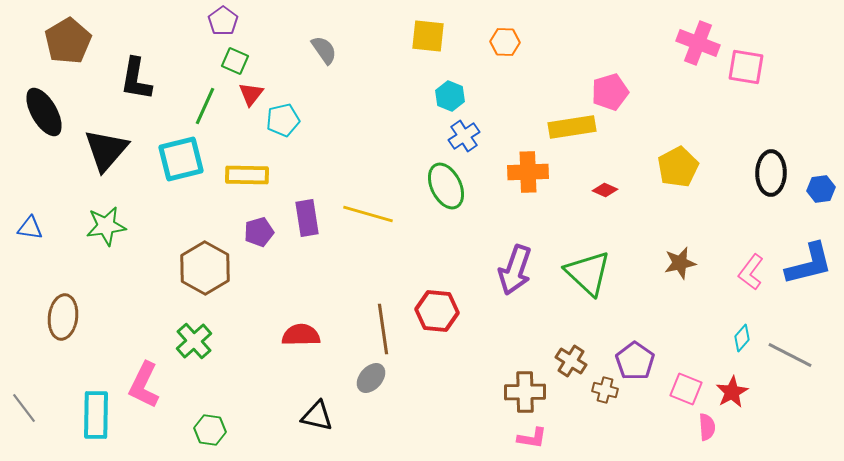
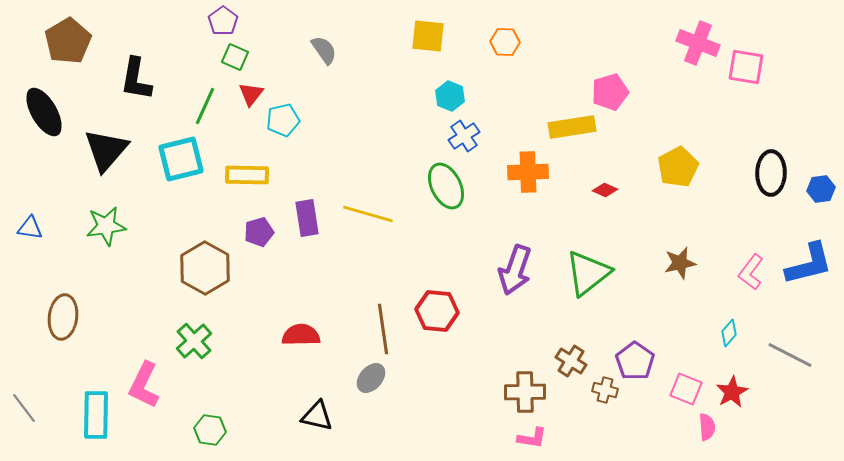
green square at (235, 61): moved 4 px up
green triangle at (588, 273): rotated 39 degrees clockwise
cyan diamond at (742, 338): moved 13 px left, 5 px up
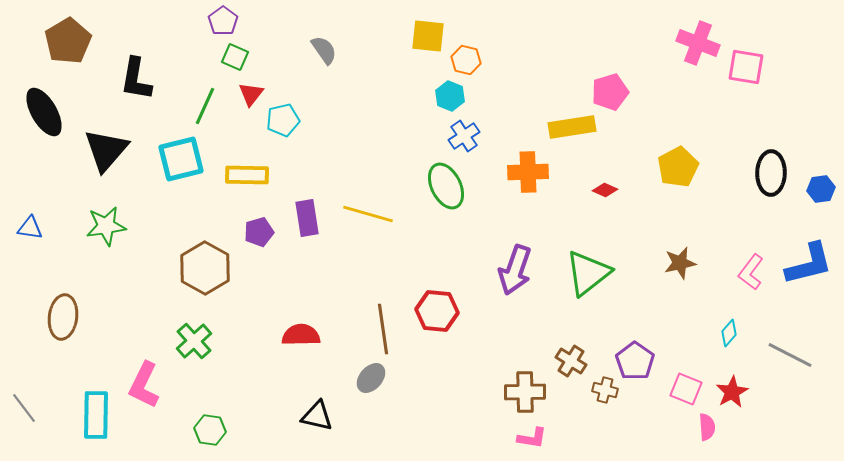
orange hexagon at (505, 42): moved 39 px left, 18 px down; rotated 12 degrees clockwise
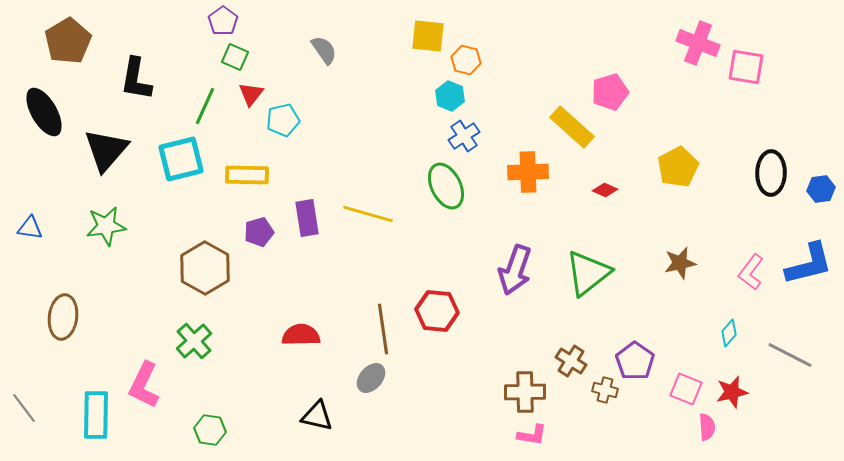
yellow rectangle at (572, 127): rotated 51 degrees clockwise
red star at (732, 392): rotated 16 degrees clockwise
pink L-shape at (532, 438): moved 3 px up
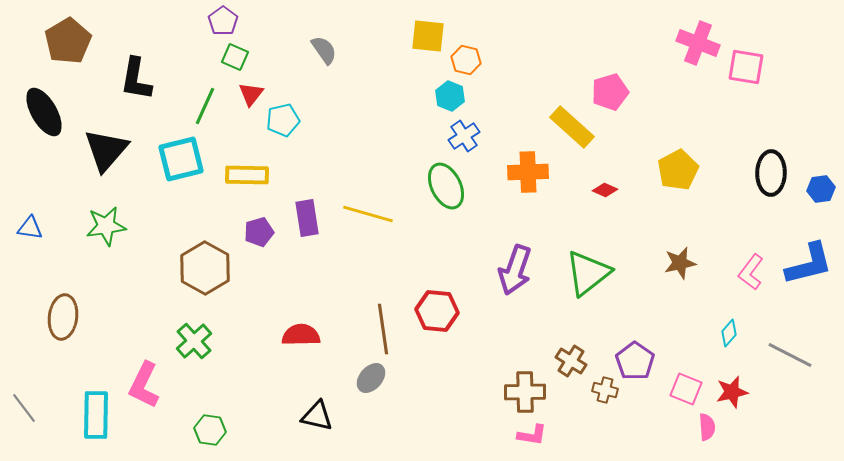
yellow pentagon at (678, 167): moved 3 px down
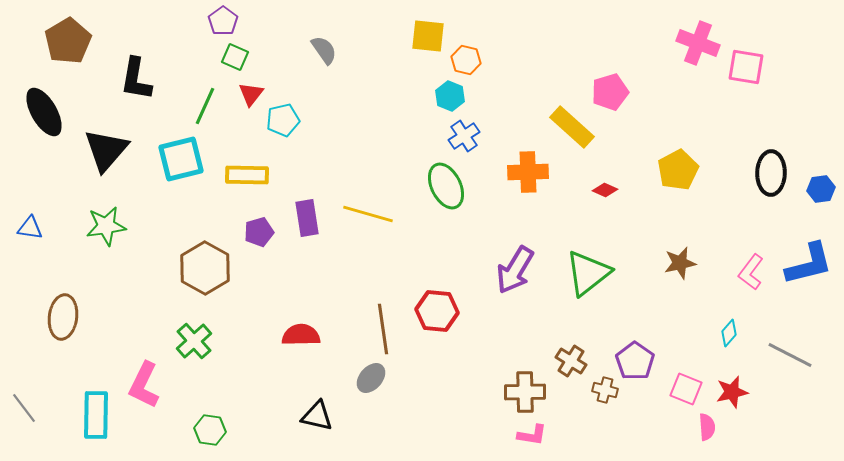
purple arrow at (515, 270): rotated 12 degrees clockwise
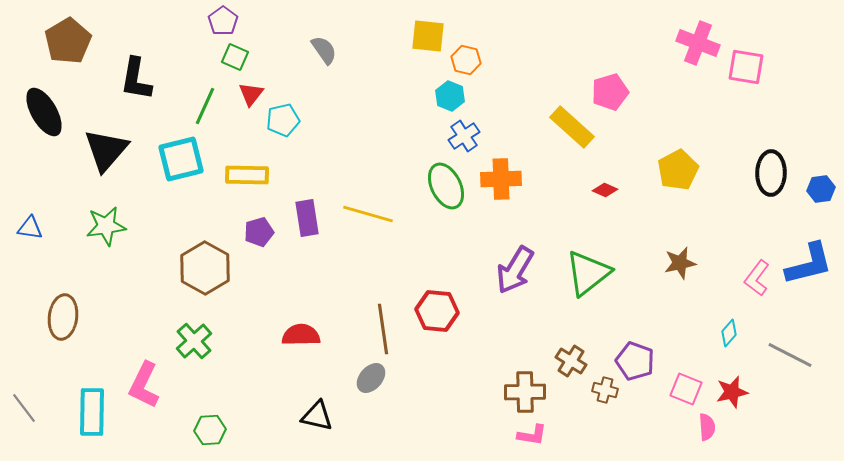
orange cross at (528, 172): moved 27 px left, 7 px down
pink L-shape at (751, 272): moved 6 px right, 6 px down
purple pentagon at (635, 361): rotated 15 degrees counterclockwise
cyan rectangle at (96, 415): moved 4 px left, 3 px up
green hexagon at (210, 430): rotated 12 degrees counterclockwise
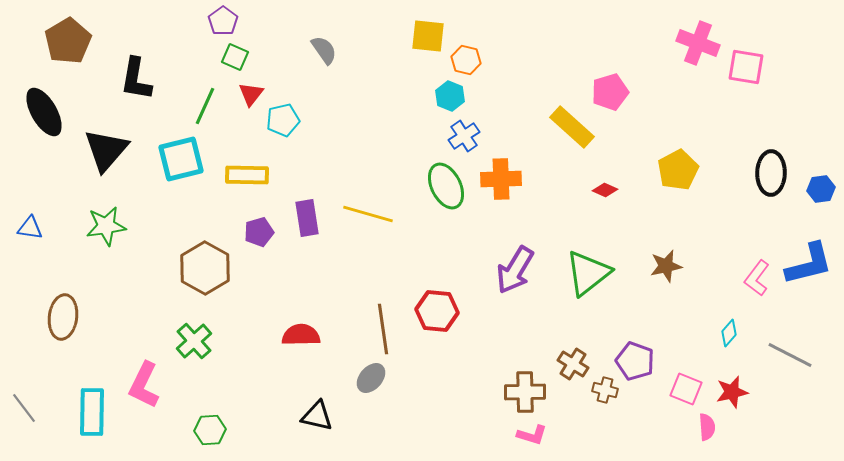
brown star at (680, 263): moved 14 px left, 3 px down
brown cross at (571, 361): moved 2 px right, 3 px down
pink L-shape at (532, 435): rotated 8 degrees clockwise
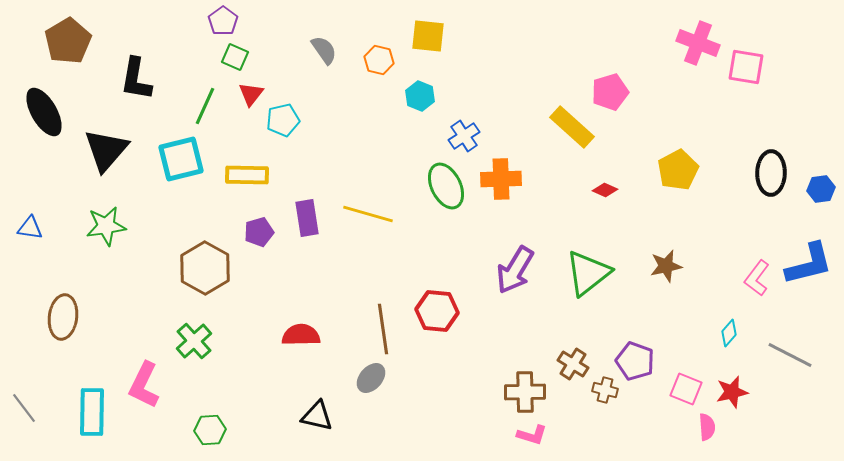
orange hexagon at (466, 60): moved 87 px left
cyan hexagon at (450, 96): moved 30 px left
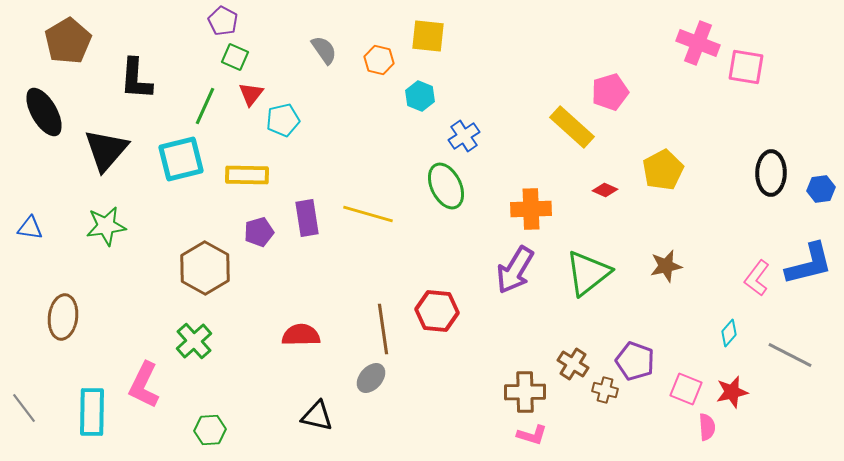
purple pentagon at (223, 21): rotated 8 degrees counterclockwise
black L-shape at (136, 79): rotated 6 degrees counterclockwise
yellow pentagon at (678, 170): moved 15 px left
orange cross at (501, 179): moved 30 px right, 30 px down
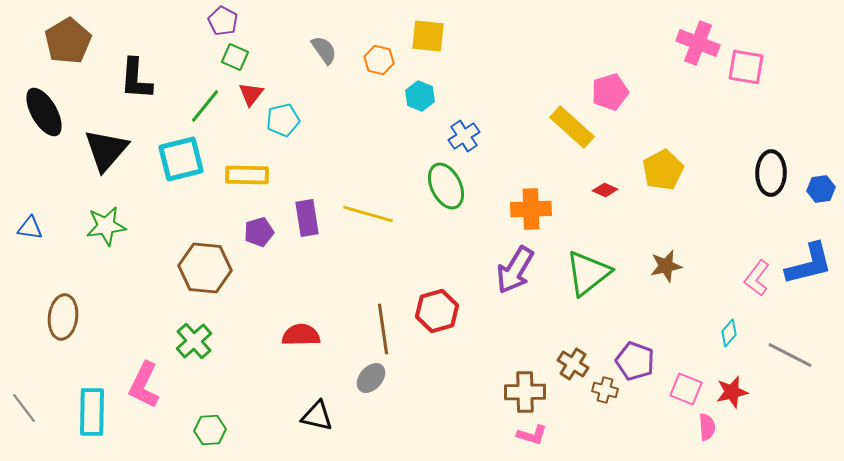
green line at (205, 106): rotated 15 degrees clockwise
brown hexagon at (205, 268): rotated 24 degrees counterclockwise
red hexagon at (437, 311): rotated 21 degrees counterclockwise
